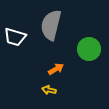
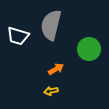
white trapezoid: moved 3 px right, 1 px up
yellow arrow: moved 2 px right, 1 px down; rotated 24 degrees counterclockwise
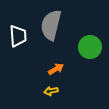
white trapezoid: rotated 110 degrees counterclockwise
green circle: moved 1 px right, 2 px up
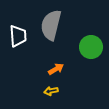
green circle: moved 1 px right
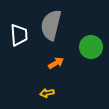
white trapezoid: moved 1 px right, 1 px up
orange arrow: moved 6 px up
yellow arrow: moved 4 px left, 2 px down
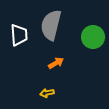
green circle: moved 2 px right, 10 px up
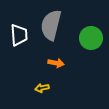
green circle: moved 2 px left, 1 px down
orange arrow: rotated 42 degrees clockwise
yellow arrow: moved 5 px left, 5 px up
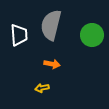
green circle: moved 1 px right, 3 px up
orange arrow: moved 4 px left, 1 px down
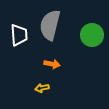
gray semicircle: moved 1 px left
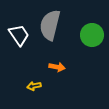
white trapezoid: rotated 30 degrees counterclockwise
orange arrow: moved 5 px right, 3 px down
yellow arrow: moved 8 px left, 2 px up
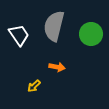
gray semicircle: moved 4 px right, 1 px down
green circle: moved 1 px left, 1 px up
yellow arrow: rotated 32 degrees counterclockwise
